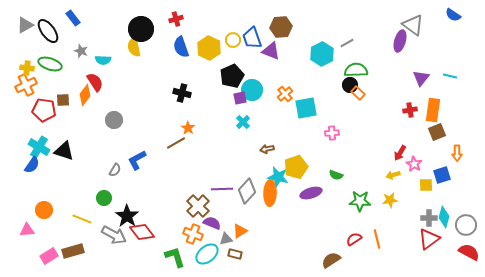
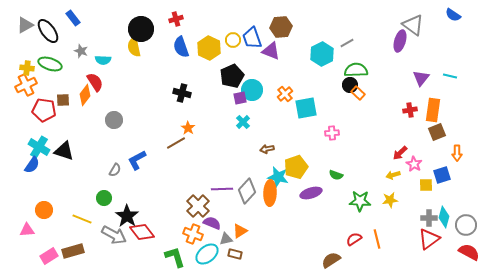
red arrow at (400, 153): rotated 14 degrees clockwise
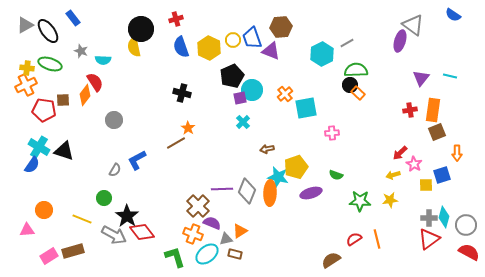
gray diamond at (247, 191): rotated 20 degrees counterclockwise
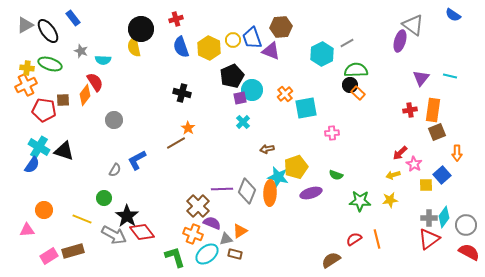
blue square at (442, 175): rotated 24 degrees counterclockwise
cyan diamond at (444, 217): rotated 20 degrees clockwise
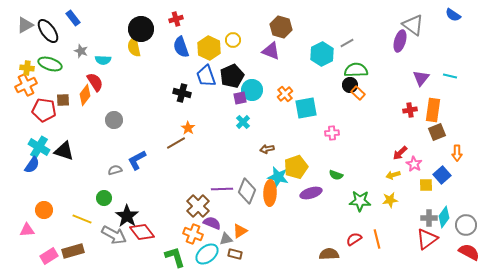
brown hexagon at (281, 27): rotated 20 degrees clockwise
blue trapezoid at (252, 38): moved 46 px left, 38 px down
gray semicircle at (115, 170): rotated 136 degrees counterclockwise
red triangle at (429, 239): moved 2 px left
brown semicircle at (331, 260): moved 2 px left, 6 px up; rotated 30 degrees clockwise
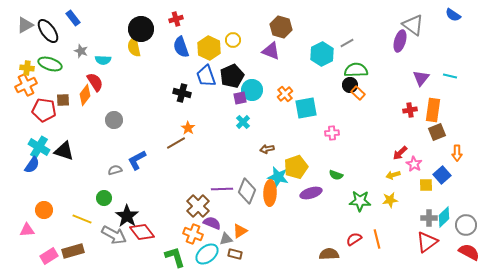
cyan diamond at (444, 217): rotated 10 degrees clockwise
red triangle at (427, 239): moved 3 px down
